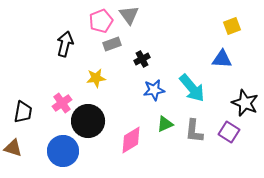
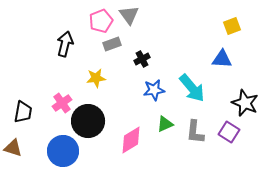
gray L-shape: moved 1 px right, 1 px down
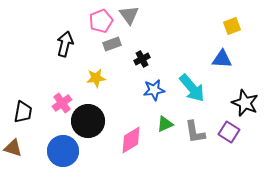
gray L-shape: rotated 15 degrees counterclockwise
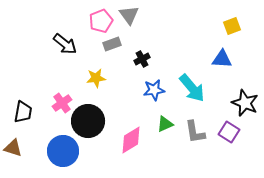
black arrow: rotated 115 degrees clockwise
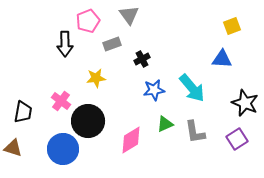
pink pentagon: moved 13 px left
black arrow: rotated 50 degrees clockwise
pink cross: moved 1 px left, 2 px up; rotated 18 degrees counterclockwise
purple square: moved 8 px right, 7 px down; rotated 25 degrees clockwise
blue circle: moved 2 px up
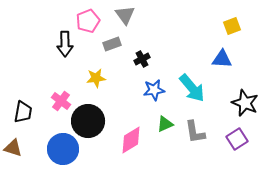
gray triangle: moved 4 px left
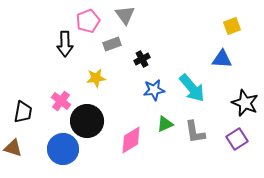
black circle: moved 1 px left
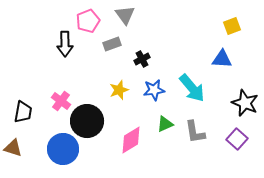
yellow star: moved 23 px right, 12 px down; rotated 12 degrees counterclockwise
purple square: rotated 15 degrees counterclockwise
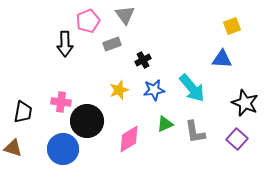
black cross: moved 1 px right, 1 px down
pink cross: moved 1 px down; rotated 30 degrees counterclockwise
pink diamond: moved 2 px left, 1 px up
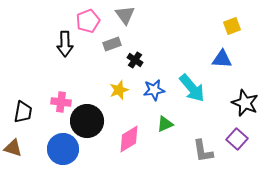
black cross: moved 8 px left; rotated 28 degrees counterclockwise
gray L-shape: moved 8 px right, 19 px down
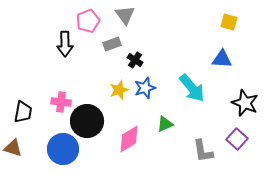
yellow square: moved 3 px left, 4 px up; rotated 36 degrees clockwise
blue star: moved 9 px left, 2 px up; rotated 10 degrees counterclockwise
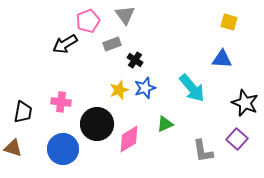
black arrow: rotated 60 degrees clockwise
black circle: moved 10 px right, 3 px down
